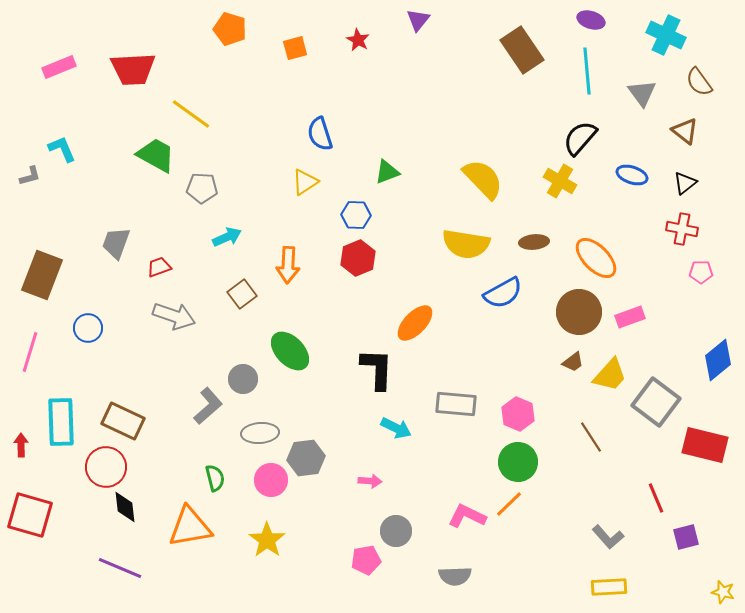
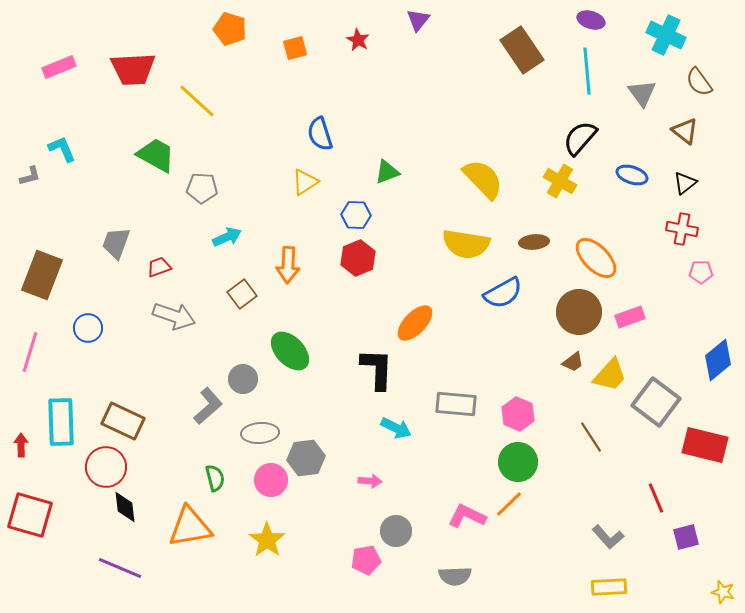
yellow line at (191, 114): moved 6 px right, 13 px up; rotated 6 degrees clockwise
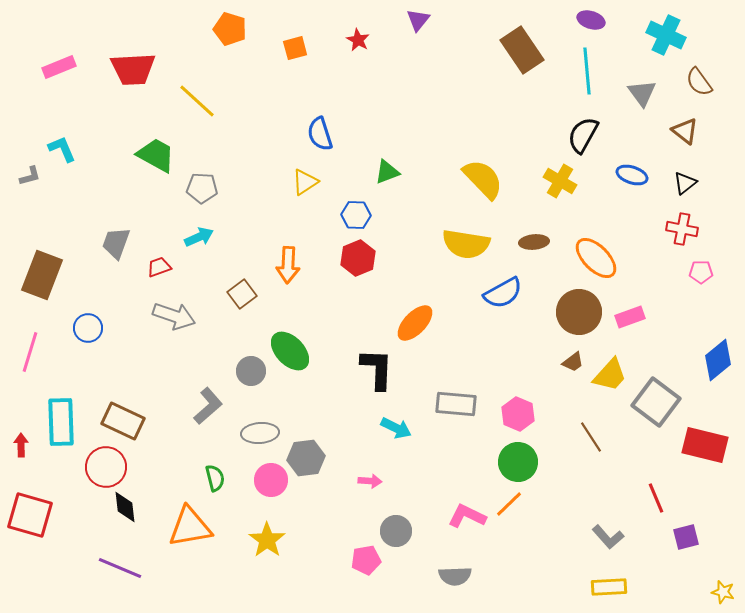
black semicircle at (580, 138): moved 3 px right, 3 px up; rotated 12 degrees counterclockwise
cyan arrow at (227, 237): moved 28 px left
gray circle at (243, 379): moved 8 px right, 8 px up
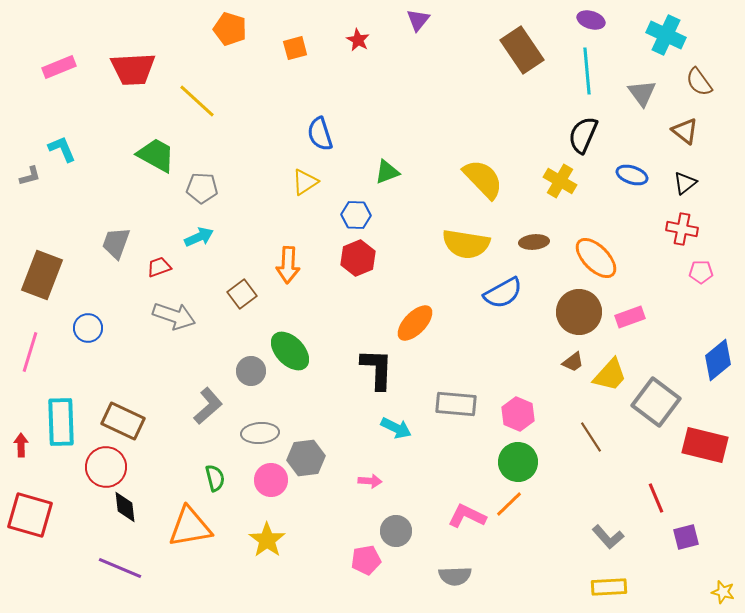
black semicircle at (583, 135): rotated 6 degrees counterclockwise
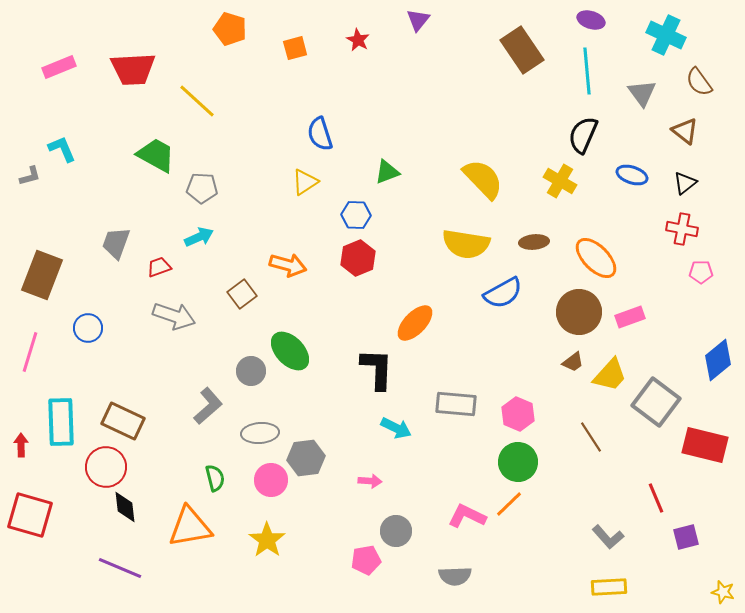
orange arrow at (288, 265): rotated 78 degrees counterclockwise
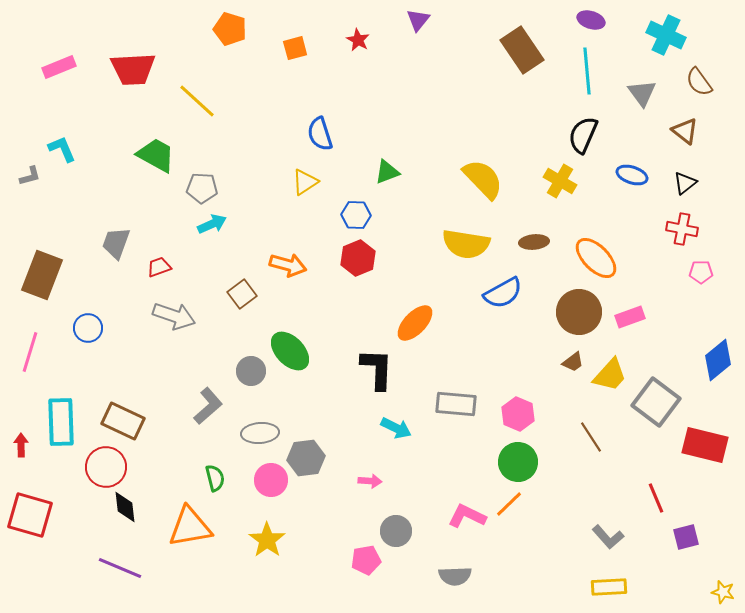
cyan arrow at (199, 237): moved 13 px right, 13 px up
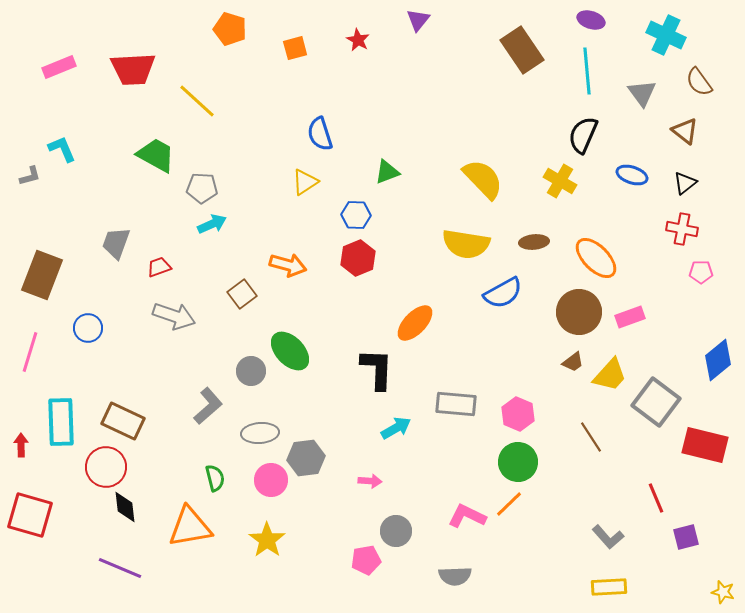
cyan arrow at (396, 428): rotated 56 degrees counterclockwise
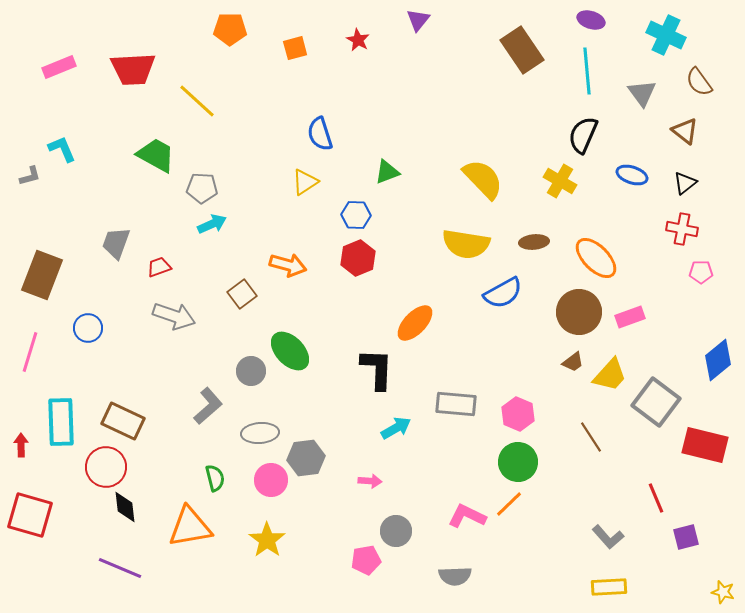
orange pentagon at (230, 29): rotated 16 degrees counterclockwise
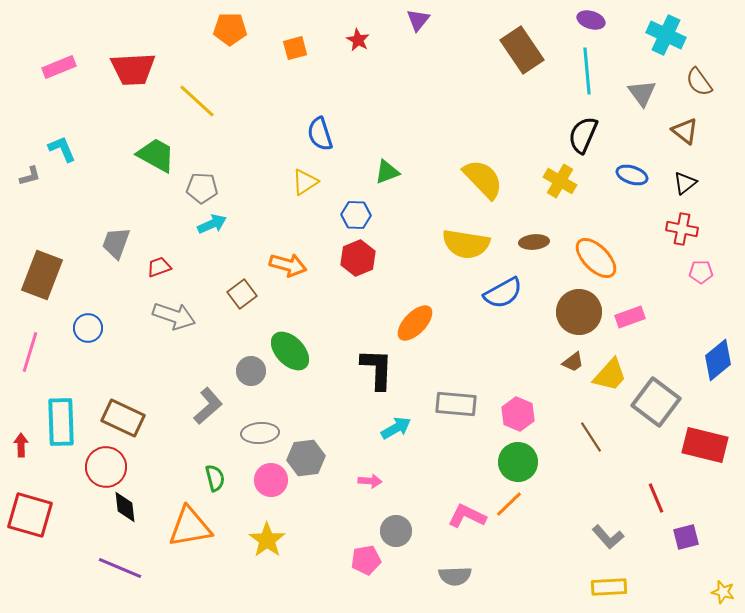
brown rectangle at (123, 421): moved 3 px up
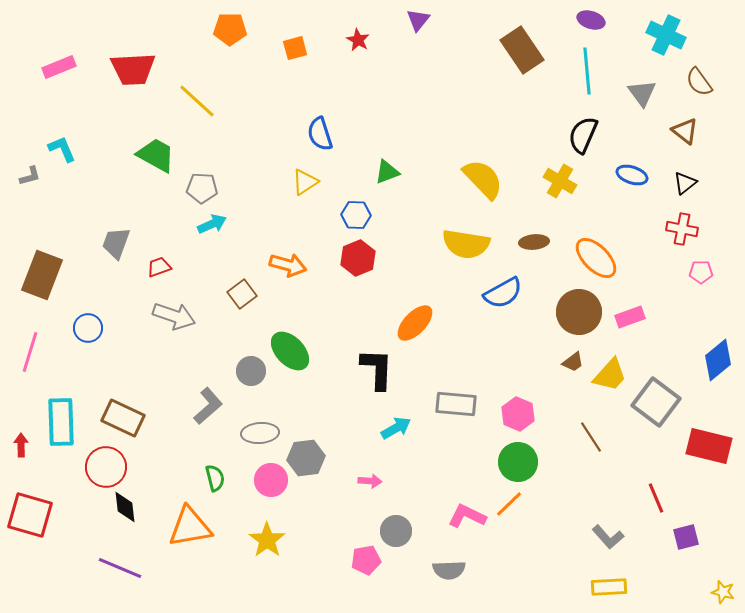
red rectangle at (705, 445): moved 4 px right, 1 px down
gray semicircle at (455, 576): moved 6 px left, 6 px up
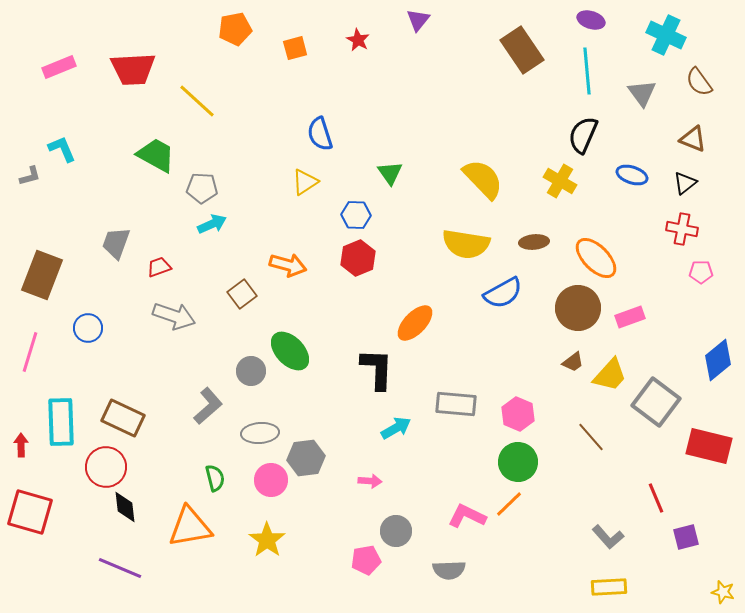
orange pentagon at (230, 29): moved 5 px right; rotated 12 degrees counterclockwise
brown triangle at (685, 131): moved 8 px right, 8 px down; rotated 16 degrees counterclockwise
green triangle at (387, 172): moved 3 px right, 1 px down; rotated 44 degrees counterclockwise
brown circle at (579, 312): moved 1 px left, 4 px up
brown line at (591, 437): rotated 8 degrees counterclockwise
red square at (30, 515): moved 3 px up
